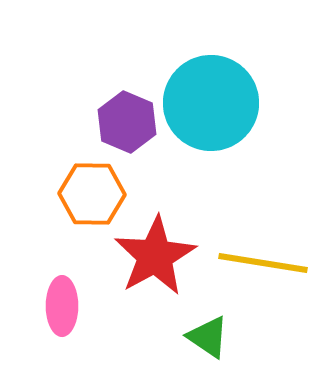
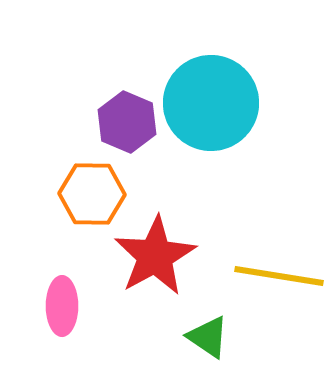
yellow line: moved 16 px right, 13 px down
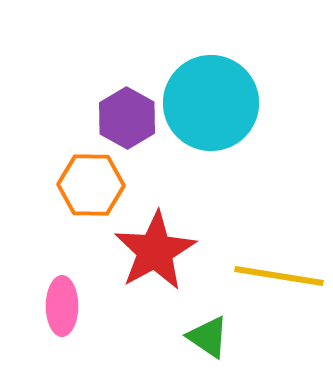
purple hexagon: moved 4 px up; rotated 6 degrees clockwise
orange hexagon: moved 1 px left, 9 px up
red star: moved 5 px up
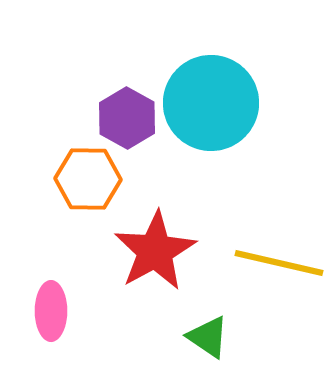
orange hexagon: moved 3 px left, 6 px up
yellow line: moved 13 px up; rotated 4 degrees clockwise
pink ellipse: moved 11 px left, 5 px down
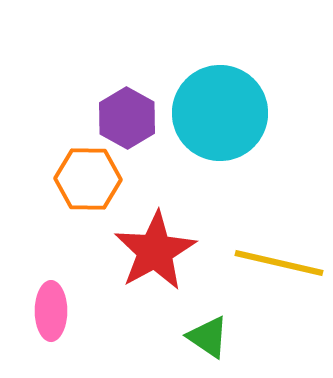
cyan circle: moved 9 px right, 10 px down
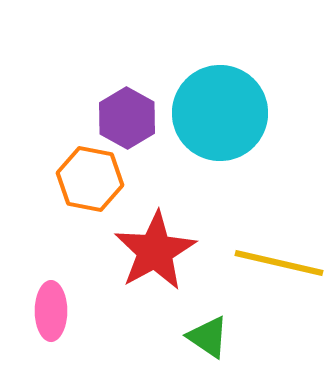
orange hexagon: moved 2 px right; rotated 10 degrees clockwise
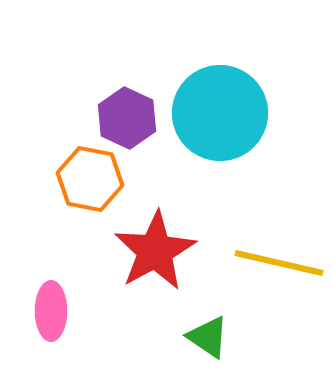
purple hexagon: rotated 4 degrees counterclockwise
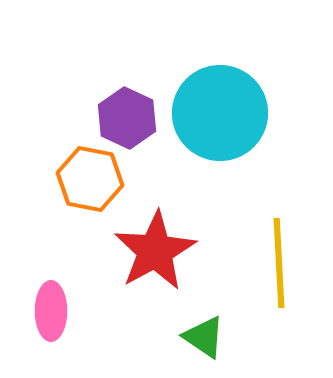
yellow line: rotated 74 degrees clockwise
green triangle: moved 4 px left
